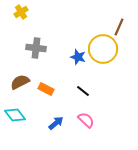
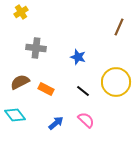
yellow circle: moved 13 px right, 33 px down
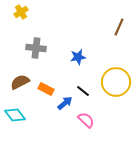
blue star: rotated 28 degrees counterclockwise
blue arrow: moved 9 px right, 20 px up
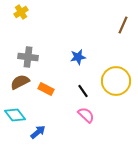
brown line: moved 4 px right, 2 px up
gray cross: moved 8 px left, 9 px down
yellow circle: moved 1 px up
black line: rotated 16 degrees clockwise
blue arrow: moved 27 px left, 29 px down
pink semicircle: moved 5 px up
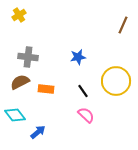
yellow cross: moved 2 px left, 3 px down
orange rectangle: rotated 21 degrees counterclockwise
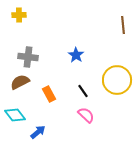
yellow cross: rotated 32 degrees clockwise
brown line: rotated 30 degrees counterclockwise
blue star: moved 2 px left, 2 px up; rotated 28 degrees counterclockwise
yellow circle: moved 1 px right, 1 px up
orange rectangle: moved 3 px right, 5 px down; rotated 56 degrees clockwise
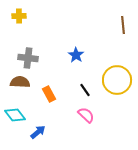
yellow cross: moved 1 px down
gray cross: moved 1 px down
brown semicircle: rotated 30 degrees clockwise
black line: moved 2 px right, 1 px up
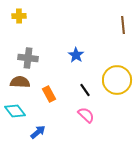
cyan diamond: moved 4 px up
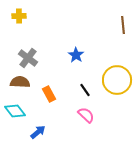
gray cross: rotated 30 degrees clockwise
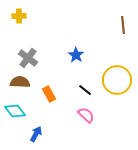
black line: rotated 16 degrees counterclockwise
blue arrow: moved 2 px left, 2 px down; rotated 21 degrees counterclockwise
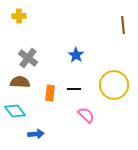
yellow circle: moved 3 px left, 5 px down
black line: moved 11 px left, 1 px up; rotated 40 degrees counterclockwise
orange rectangle: moved 1 px right, 1 px up; rotated 35 degrees clockwise
blue arrow: rotated 56 degrees clockwise
